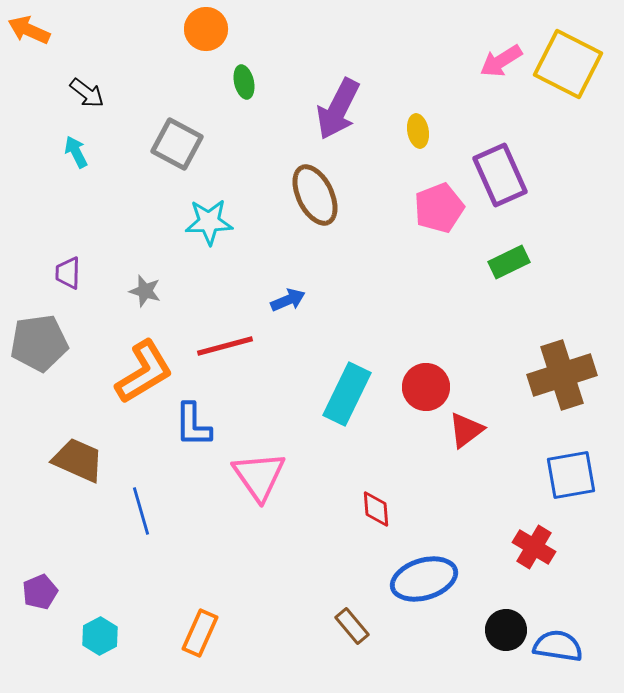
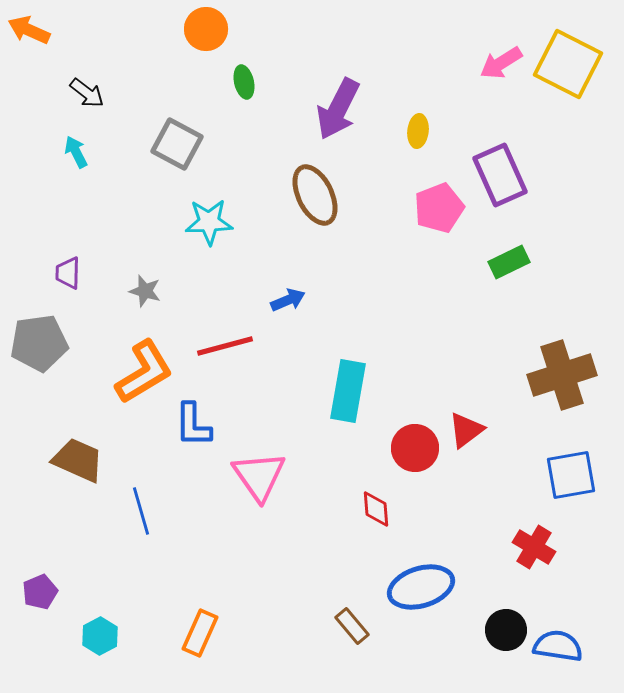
pink arrow: moved 2 px down
yellow ellipse: rotated 16 degrees clockwise
red circle: moved 11 px left, 61 px down
cyan rectangle: moved 1 px right, 3 px up; rotated 16 degrees counterclockwise
blue ellipse: moved 3 px left, 8 px down
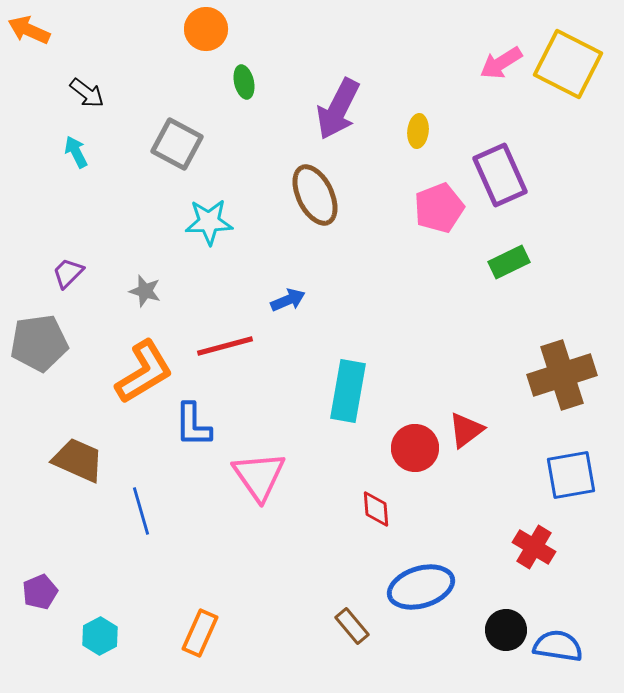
purple trapezoid: rotated 44 degrees clockwise
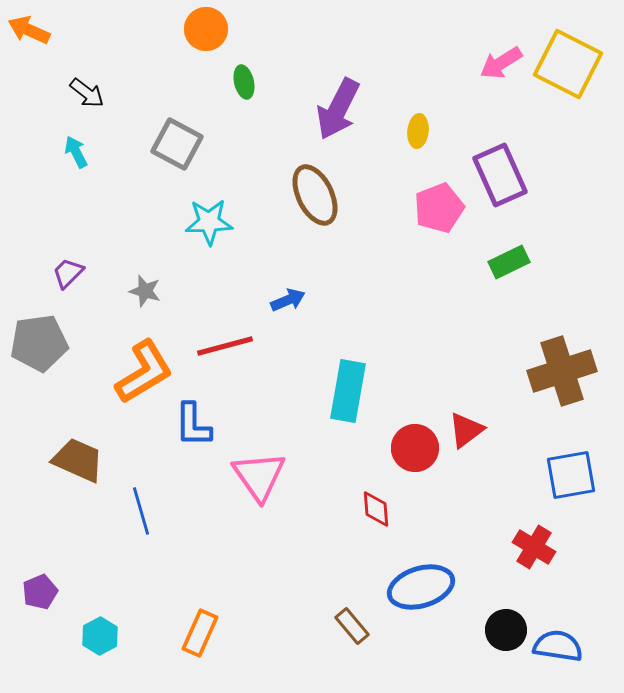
brown cross: moved 4 px up
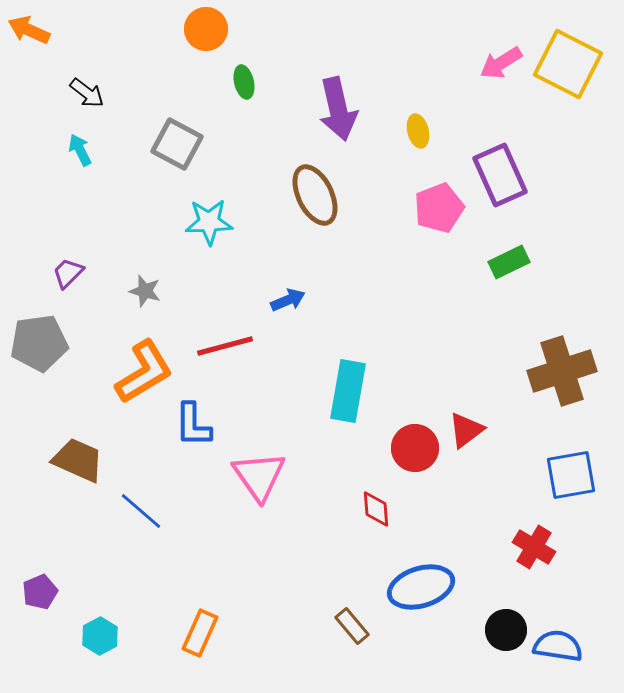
purple arrow: rotated 40 degrees counterclockwise
yellow ellipse: rotated 20 degrees counterclockwise
cyan arrow: moved 4 px right, 2 px up
blue line: rotated 33 degrees counterclockwise
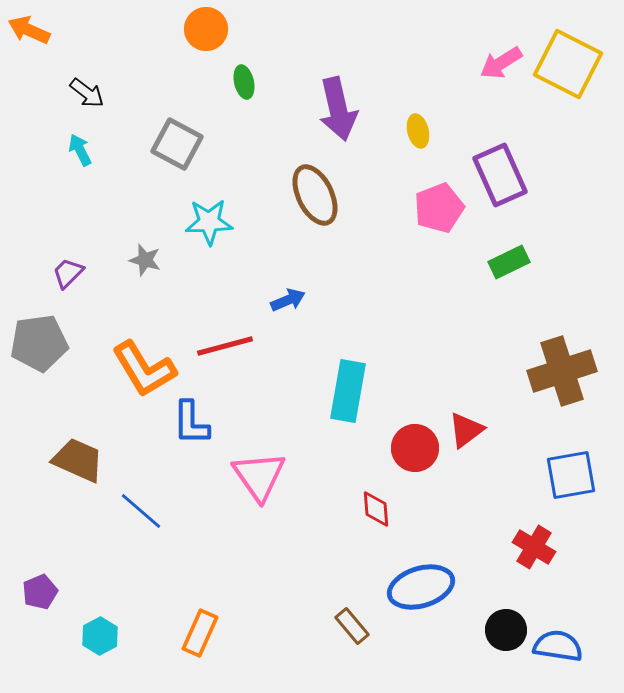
gray star: moved 31 px up
orange L-shape: moved 3 px up; rotated 90 degrees clockwise
blue L-shape: moved 2 px left, 2 px up
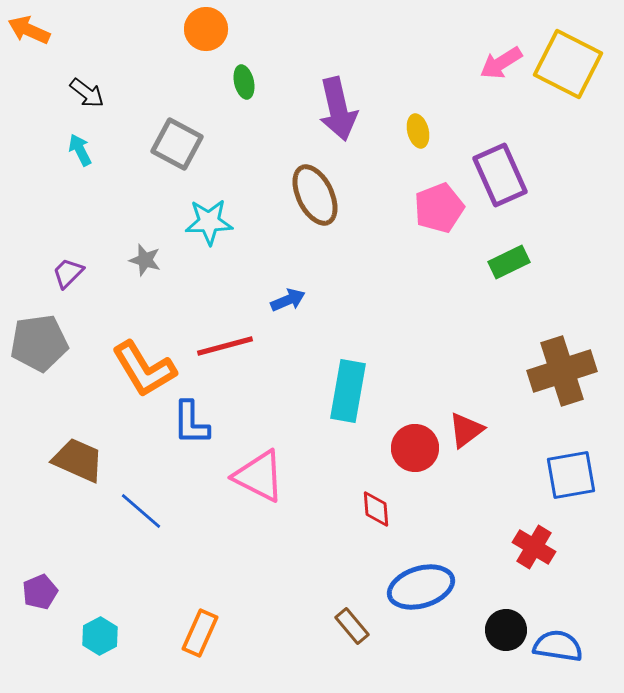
pink triangle: rotated 28 degrees counterclockwise
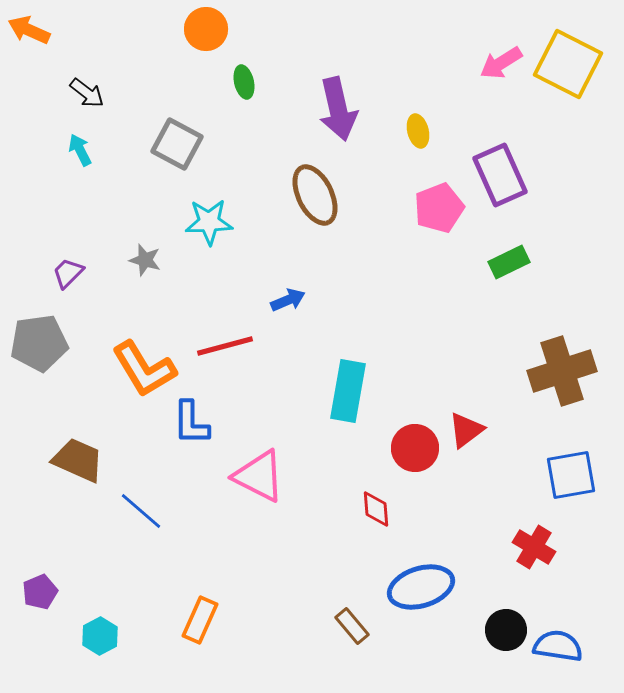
orange rectangle: moved 13 px up
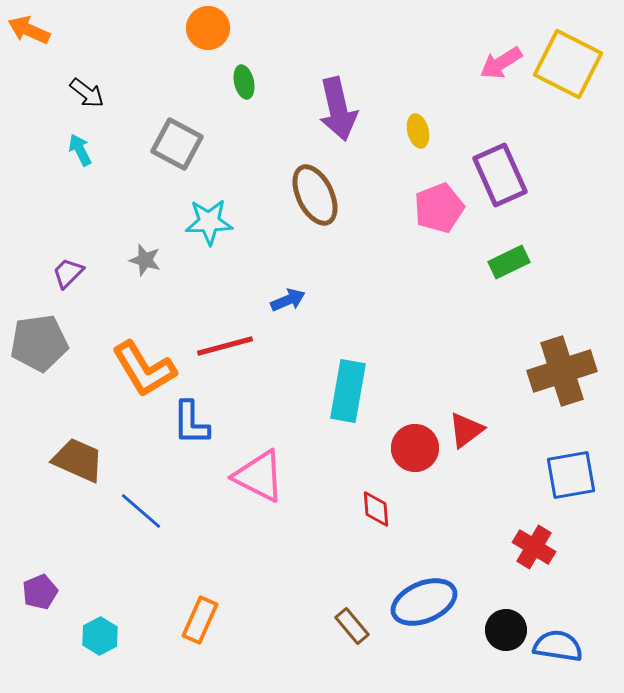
orange circle: moved 2 px right, 1 px up
blue ellipse: moved 3 px right, 15 px down; rotated 6 degrees counterclockwise
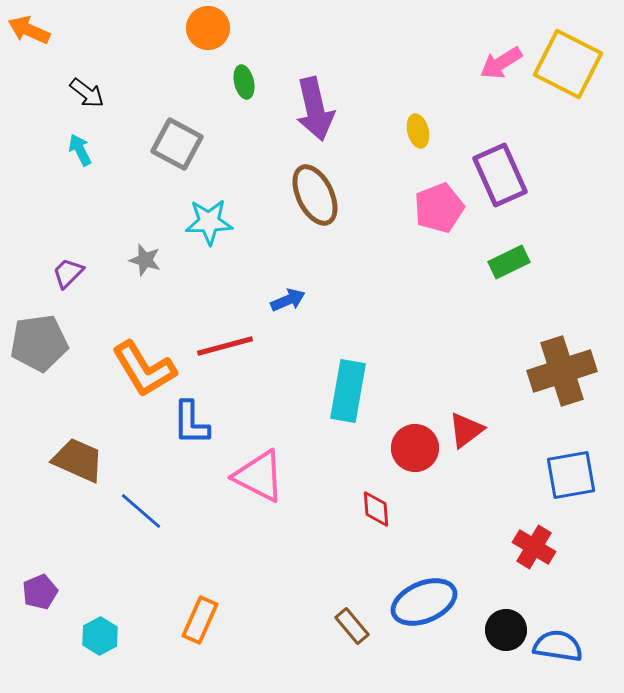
purple arrow: moved 23 px left
